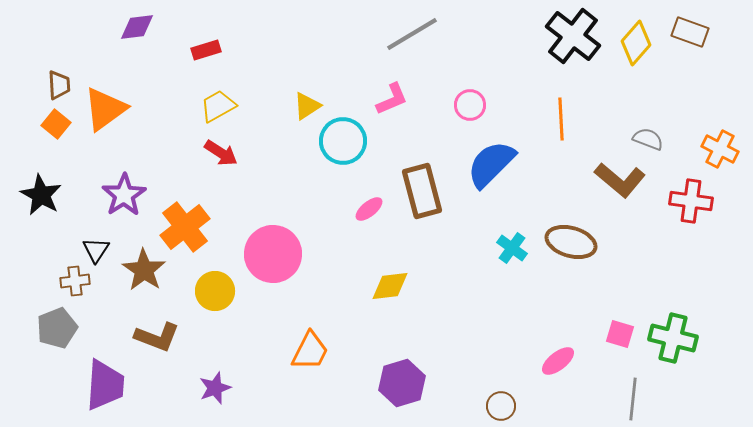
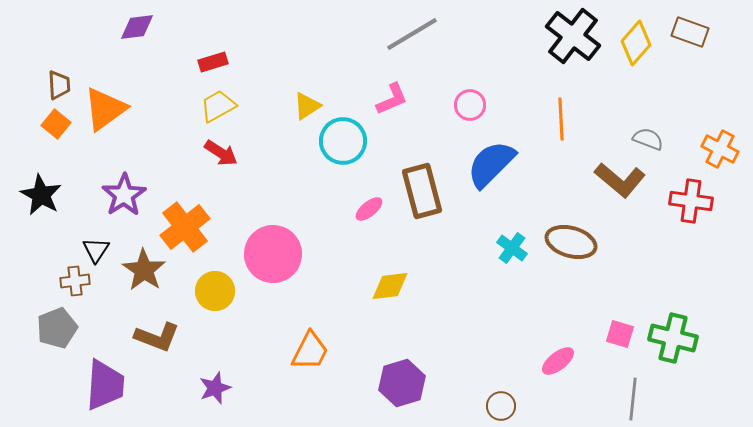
red rectangle at (206, 50): moved 7 px right, 12 px down
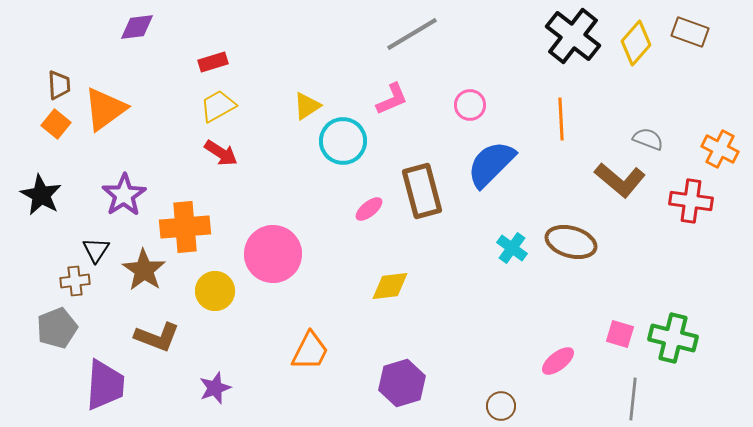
orange cross at (185, 227): rotated 33 degrees clockwise
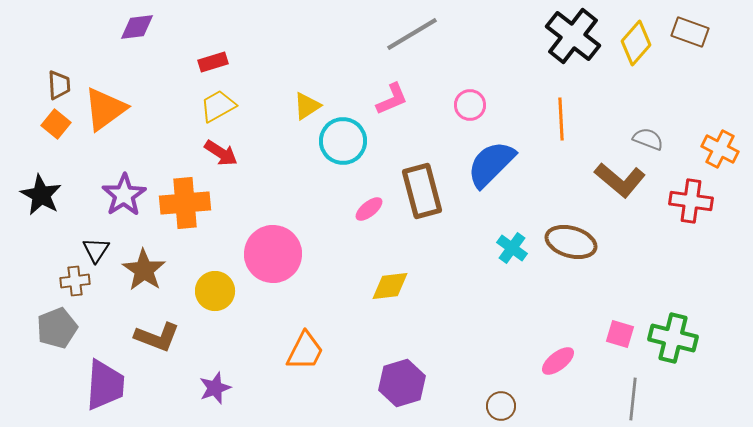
orange cross at (185, 227): moved 24 px up
orange trapezoid at (310, 351): moved 5 px left
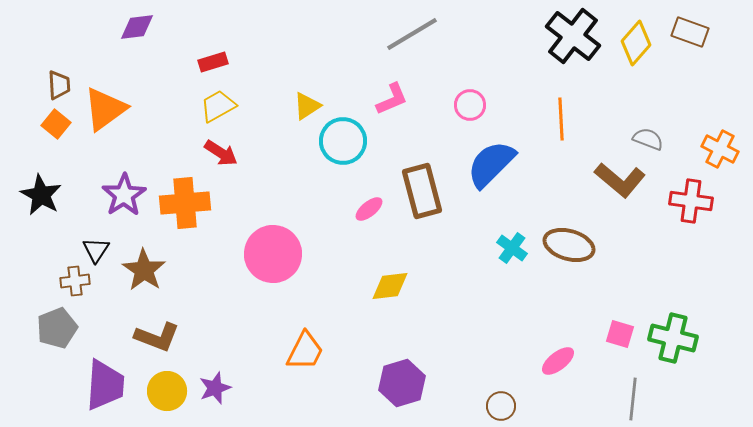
brown ellipse at (571, 242): moved 2 px left, 3 px down
yellow circle at (215, 291): moved 48 px left, 100 px down
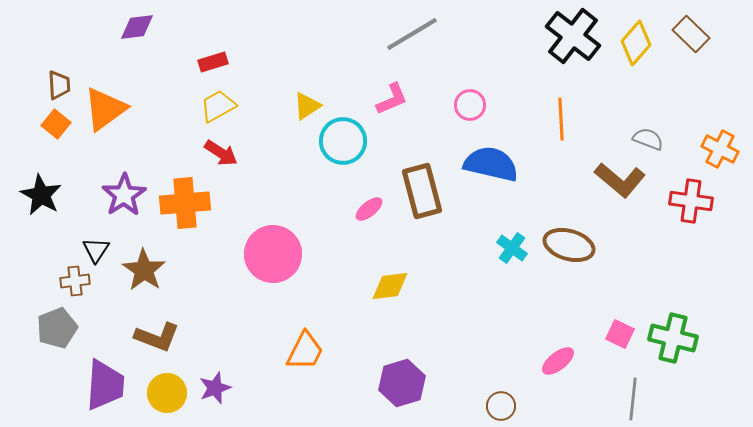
brown rectangle at (690, 32): moved 1 px right, 2 px down; rotated 24 degrees clockwise
blue semicircle at (491, 164): rotated 58 degrees clockwise
pink square at (620, 334): rotated 8 degrees clockwise
yellow circle at (167, 391): moved 2 px down
